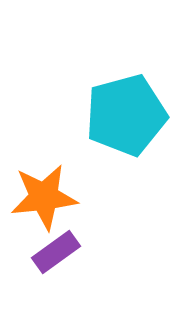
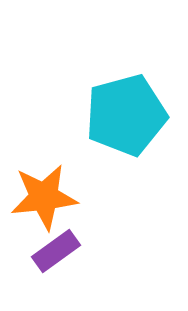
purple rectangle: moved 1 px up
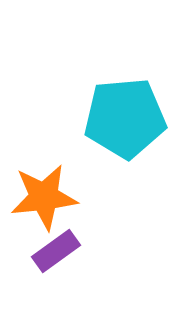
cyan pentagon: moved 1 px left, 3 px down; rotated 10 degrees clockwise
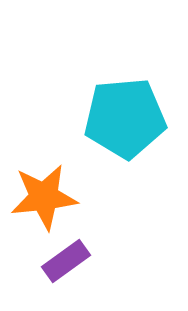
purple rectangle: moved 10 px right, 10 px down
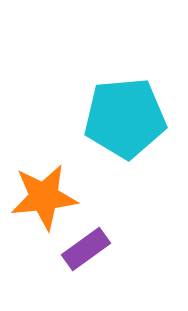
purple rectangle: moved 20 px right, 12 px up
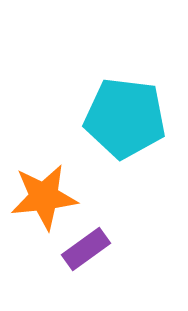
cyan pentagon: rotated 12 degrees clockwise
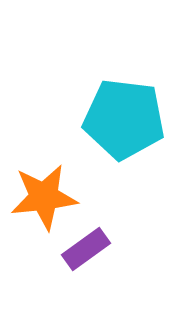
cyan pentagon: moved 1 px left, 1 px down
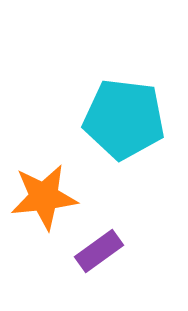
purple rectangle: moved 13 px right, 2 px down
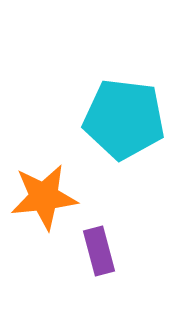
purple rectangle: rotated 69 degrees counterclockwise
